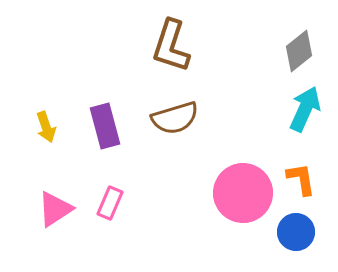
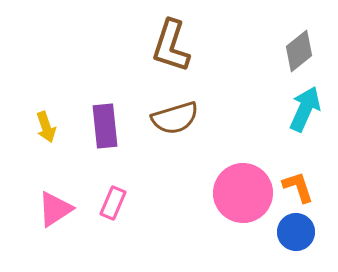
purple rectangle: rotated 9 degrees clockwise
orange L-shape: moved 3 px left, 8 px down; rotated 9 degrees counterclockwise
pink rectangle: moved 3 px right
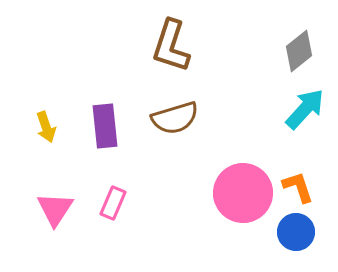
cyan arrow: rotated 18 degrees clockwise
pink triangle: rotated 24 degrees counterclockwise
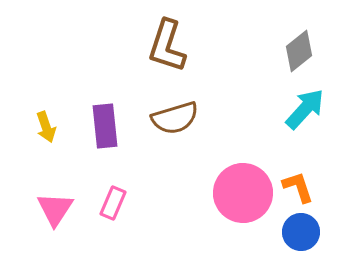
brown L-shape: moved 4 px left
blue circle: moved 5 px right
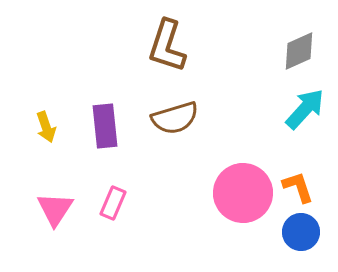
gray diamond: rotated 15 degrees clockwise
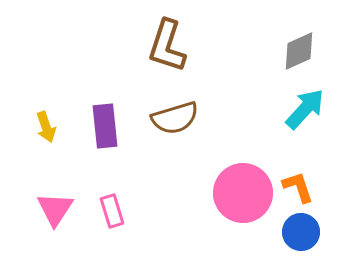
pink rectangle: moved 1 px left, 8 px down; rotated 40 degrees counterclockwise
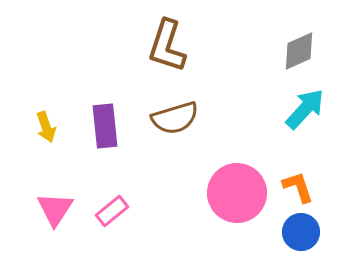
pink circle: moved 6 px left
pink rectangle: rotated 68 degrees clockwise
